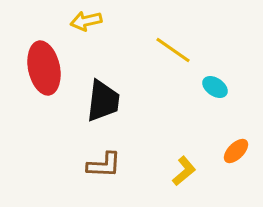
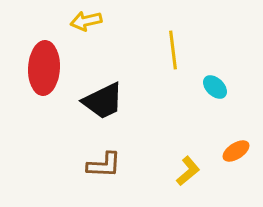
yellow line: rotated 48 degrees clockwise
red ellipse: rotated 15 degrees clockwise
cyan ellipse: rotated 10 degrees clockwise
black trapezoid: rotated 57 degrees clockwise
orange ellipse: rotated 12 degrees clockwise
yellow L-shape: moved 4 px right
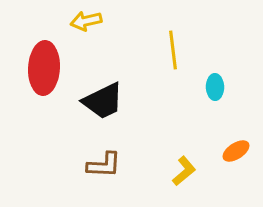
cyan ellipse: rotated 45 degrees clockwise
yellow L-shape: moved 4 px left
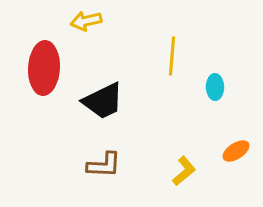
yellow line: moved 1 px left, 6 px down; rotated 12 degrees clockwise
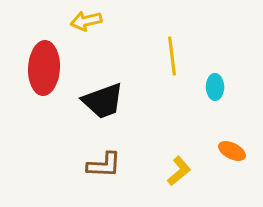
yellow line: rotated 12 degrees counterclockwise
black trapezoid: rotated 6 degrees clockwise
orange ellipse: moved 4 px left; rotated 60 degrees clockwise
yellow L-shape: moved 5 px left
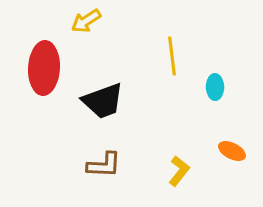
yellow arrow: rotated 20 degrees counterclockwise
yellow L-shape: rotated 12 degrees counterclockwise
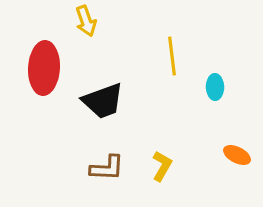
yellow arrow: rotated 76 degrees counterclockwise
orange ellipse: moved 5 px right, 4 px down
brown L-shape: moved 3 px right, 3 px down
yellow L-shape: moved 17 px left, 5 px up; rotated 8 degrees counterclockwise
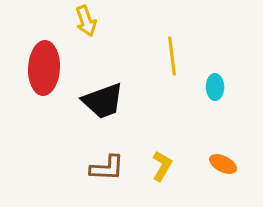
orange ellipse: moved 14 px left, 9 px down
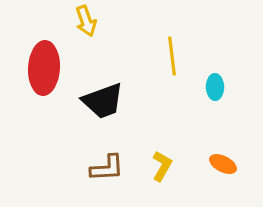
brown L-shape: rotated 6 degrees counterclockwise
